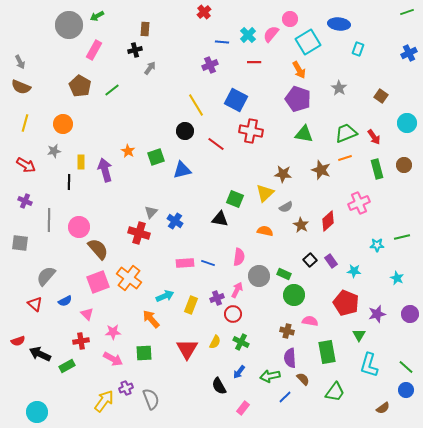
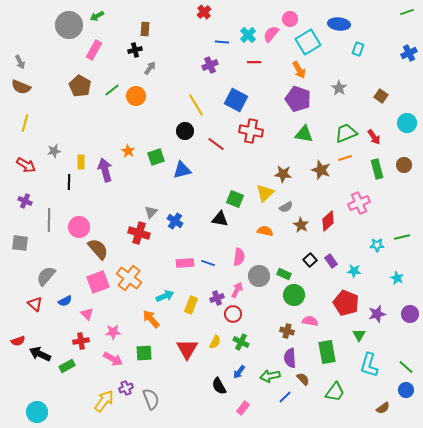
orange circle at (63, 124): moved 73 px right, 28 px up
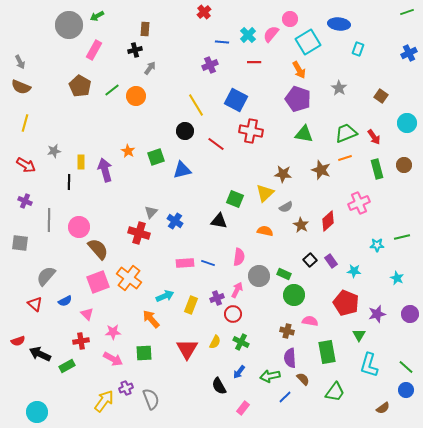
black triangle at (220, 219): moved 1 px left, 2 px down
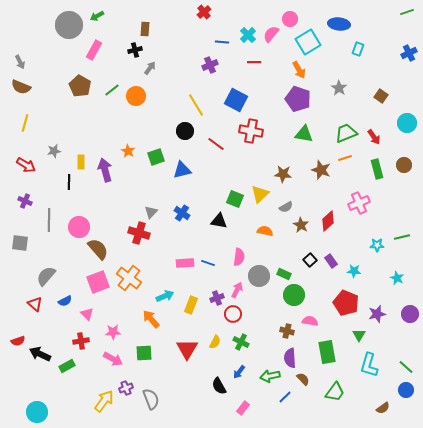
yellow triangle at (265, 193): moved 5 px left, 1 px down
blue cross at (175, 221): moved 7 px right, 8 px up
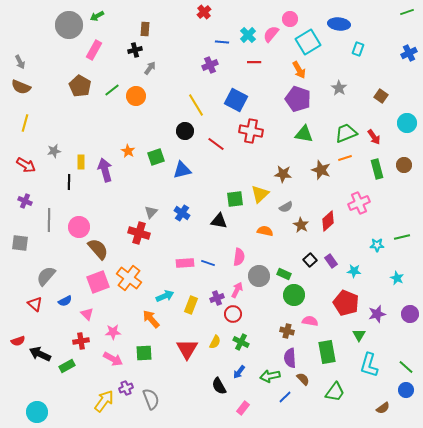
green square at (235, 199): rotated 30 degrees counterclockwise
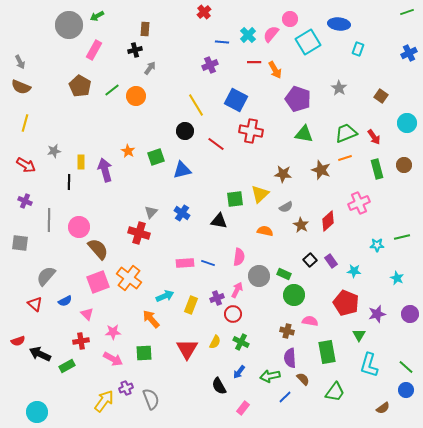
orange arrow at (299, 70): moved 24 px left
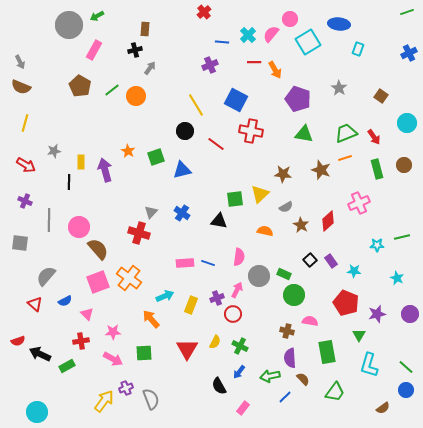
green cross at (241, 342): moved 1 px left, 4 px down
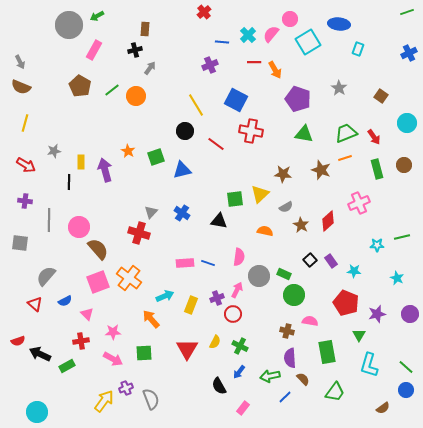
purple cross at (25, 201): rotated 16 degrees counterclockwise
